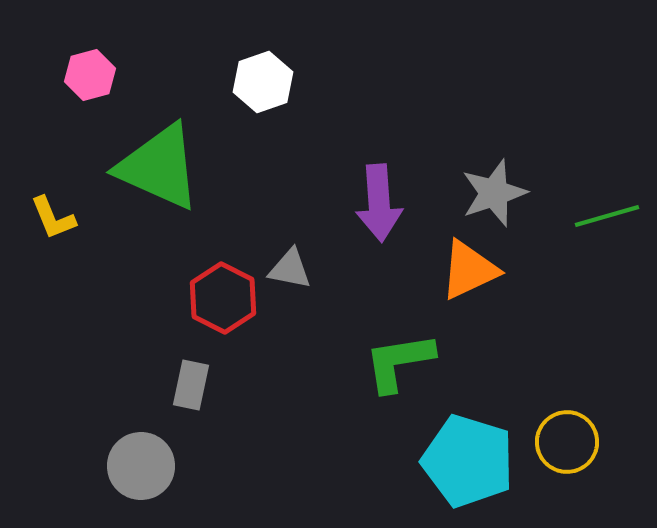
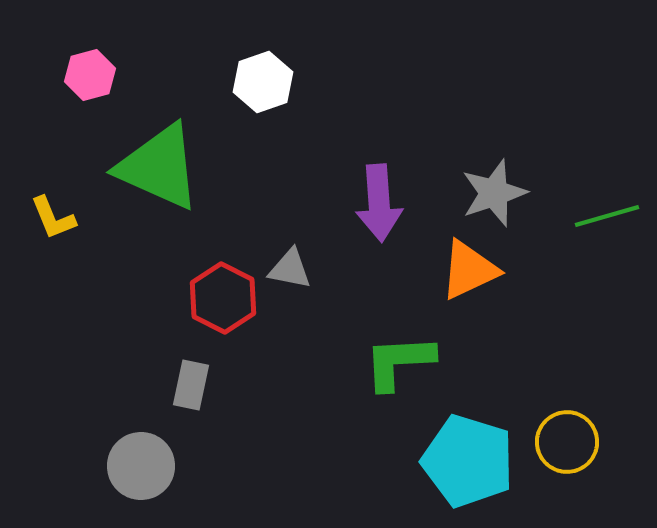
green L-shape: rotated 6 degrees clockwise
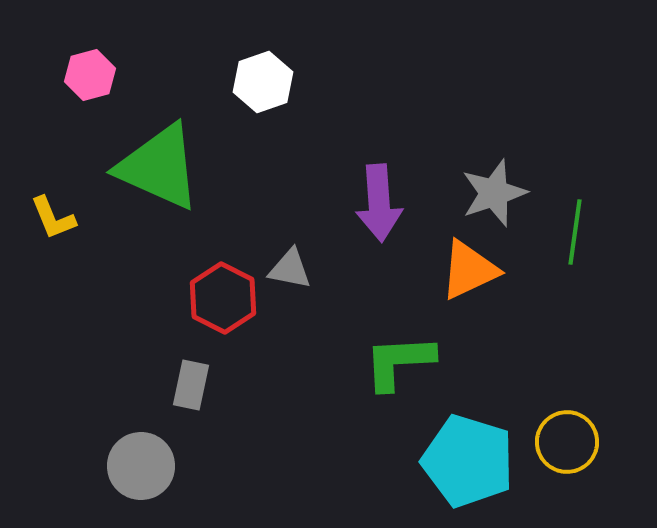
green line: moved 32 px left, 16 px down; rotated 66 degrees counterclockwise
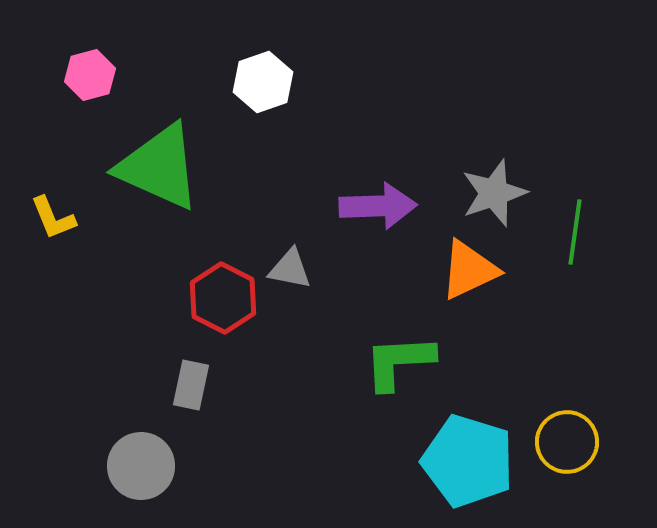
purple arrow: moved 1 px left, 3 px down; rotated 88 degrees counterclockwise
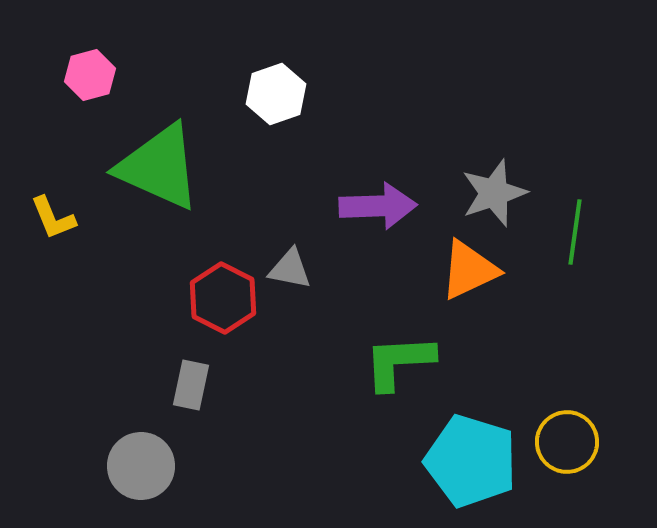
white hexagon: moved 13 px right, 12 px down
cyan pentagon: moved 3 px right
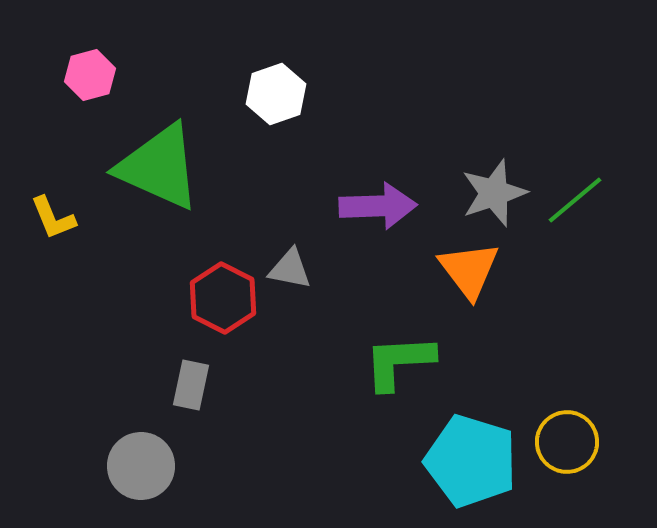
green line: moved 32 px up; rotated 42 degrees clockwise
orange triangle: rotated 42 degrees counterclockwise
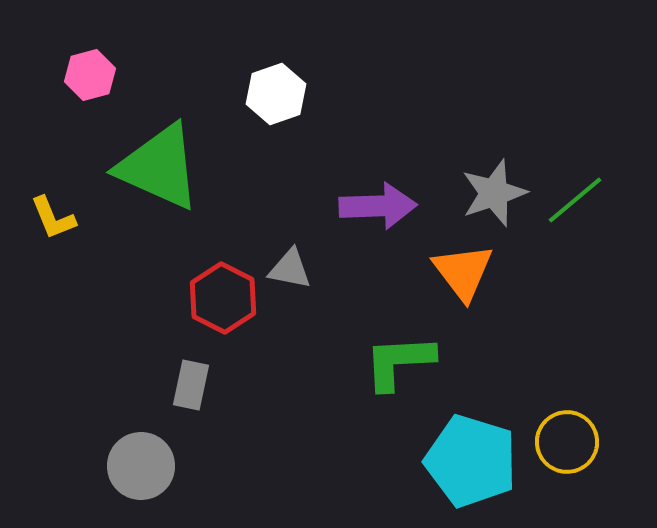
orange triangle: moved 6 px left, 2 px down
